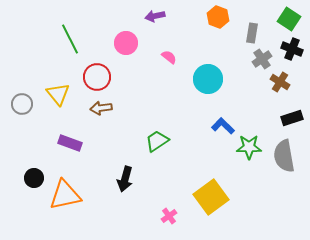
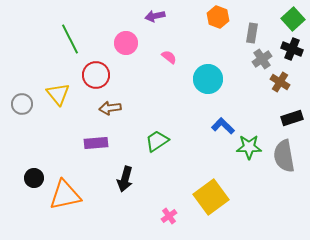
green square: moved 4 px right; rotated 15 degrees clockwise
red circle: moved 1 px left, 2 px up
brown arrow: moved 9 px right
purple rectangle: moved 26 px right; rotated 25 degrees counterclockwise
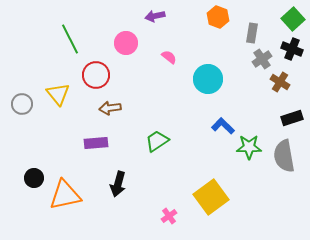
black arrow: moved 7 px left, 5 px down
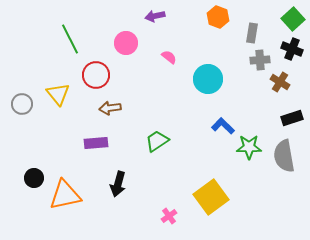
gray cross: moved 2 px left, 1 px down; rotated 30 degrees clockwise
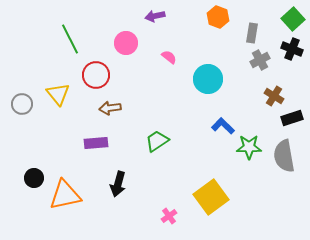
gray cross: rotated 24 degrees counterclockwise
brown cross: moved 6 px left, 14 px down
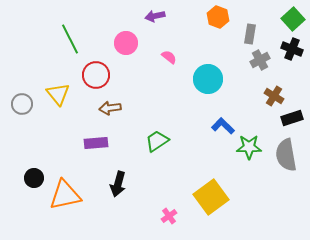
gray rectangle: moved 2 px left, 1 px down
gray semicircle: moved 2 px right, 1 px up
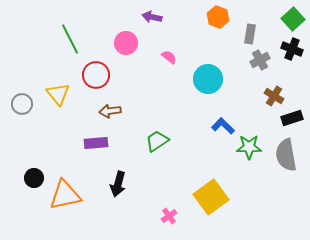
purple arrow: moved 3 px left, 1 px down; rotated 24 degrees clockwise
brown arrow: moved 3 px down
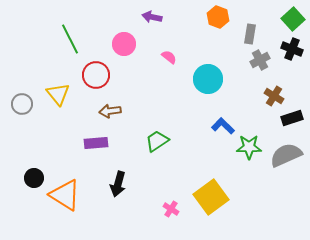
pink circle: moved 2 px left, 1 px down
gray semicircle: rotated 76 degrees clockwise
orange triangle: rotated 44 degrees clockwise
pink cross: moved 2 px right, 7 px up; rotated 21 degrees counterclockwise
